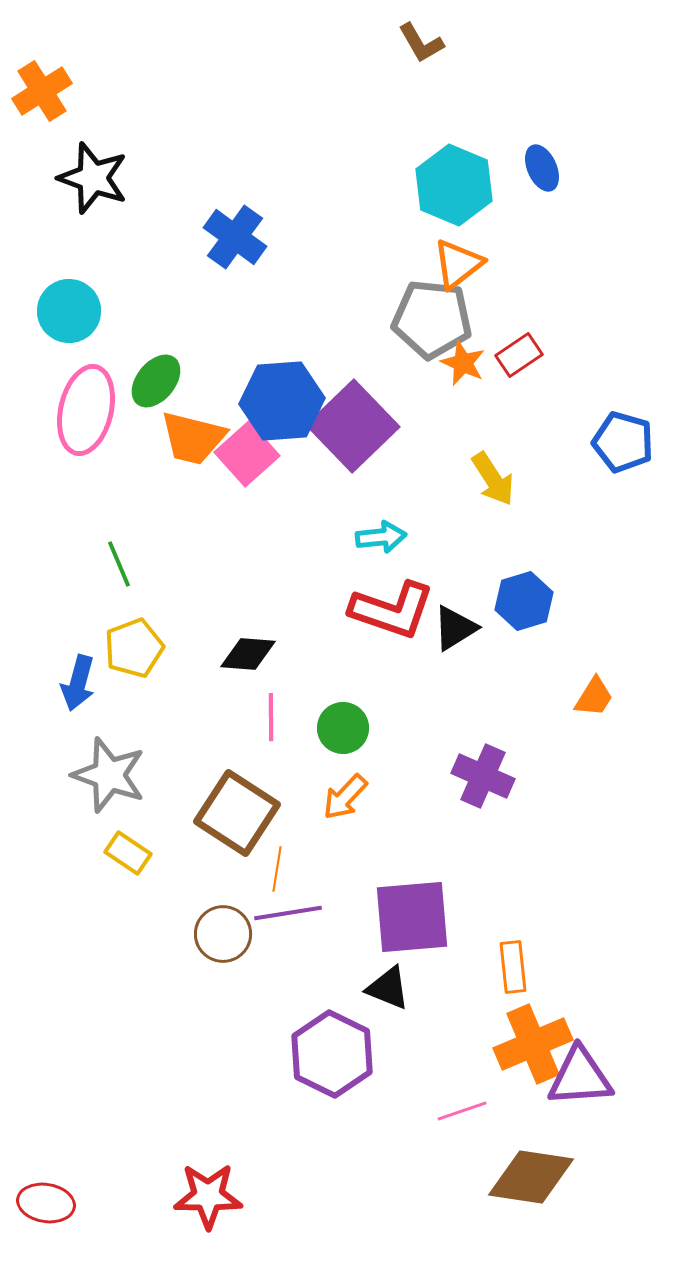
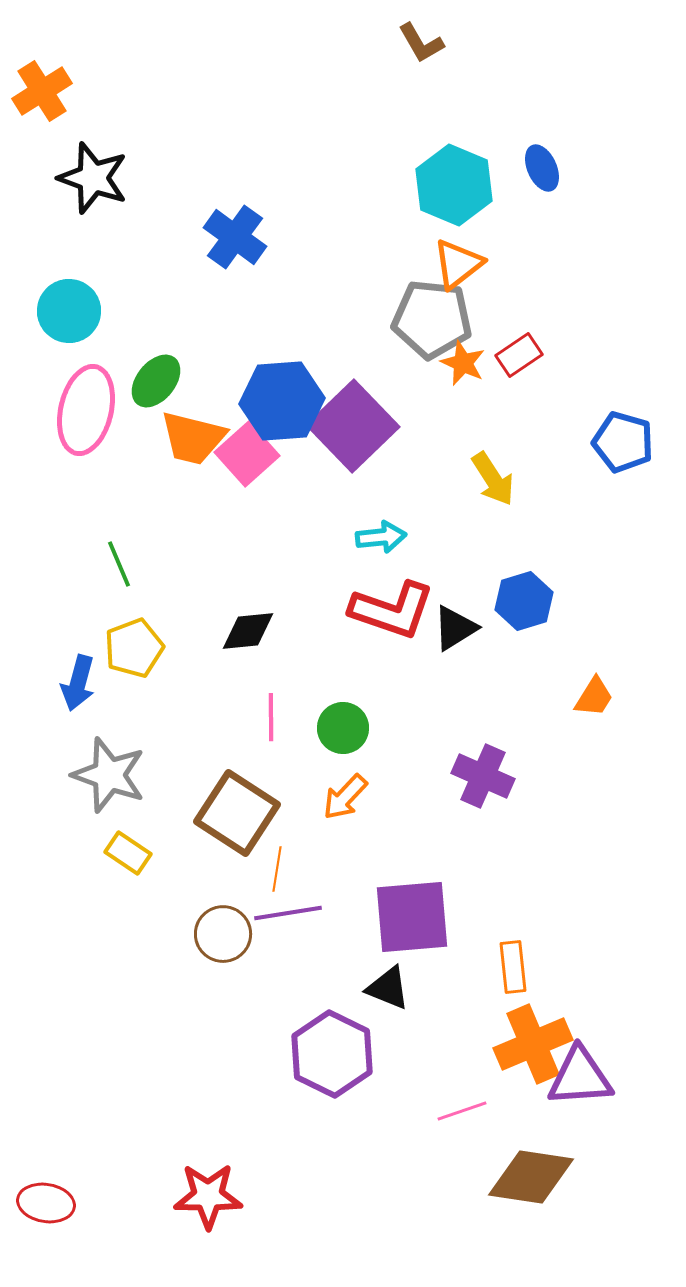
black diamond at (248, 654): moved 23 px up; rotated 10 degrees counterclockwise
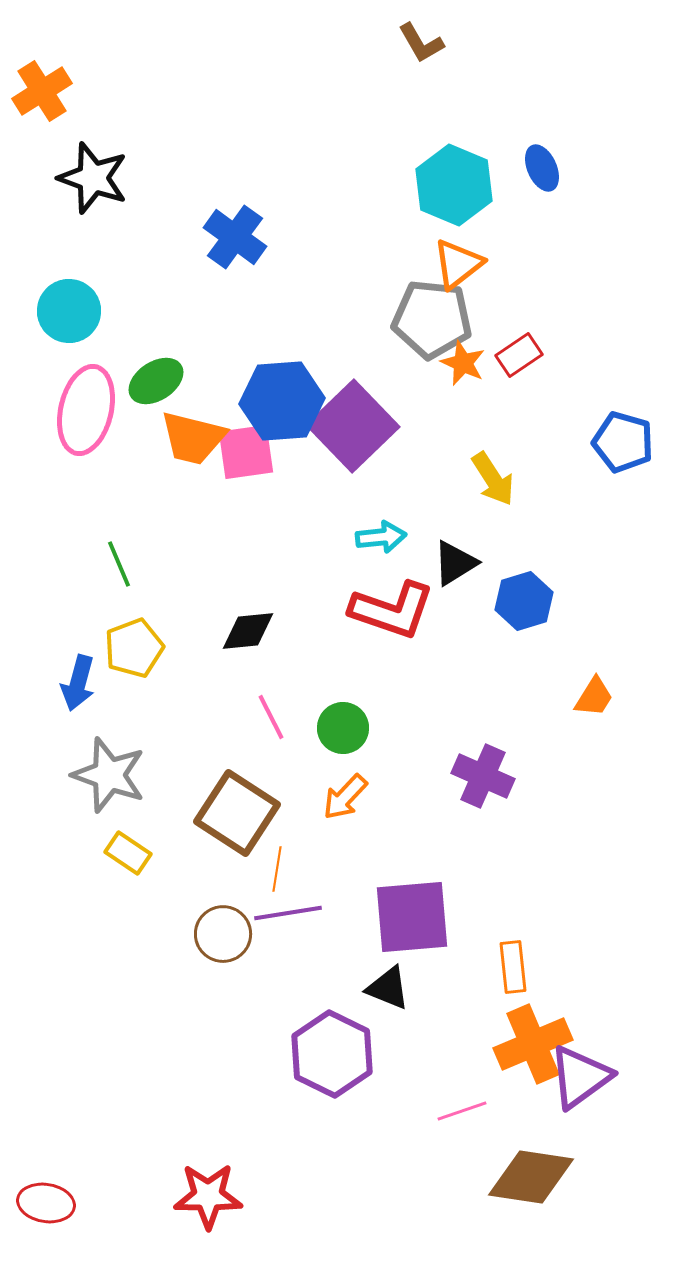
green ellipse at (156, 381): rotated 18 degrees clockwise
pink square at (247, 454): moved 1 px left, 2 px up; rotated 34 degrees clockwise
black triangle at (455, 628): moved 65 px up
pink line at (271, 717): rotated 27 degrees counterclockwise
purple triangle at (580, 1077): rotated 32 degrees counterclockwise
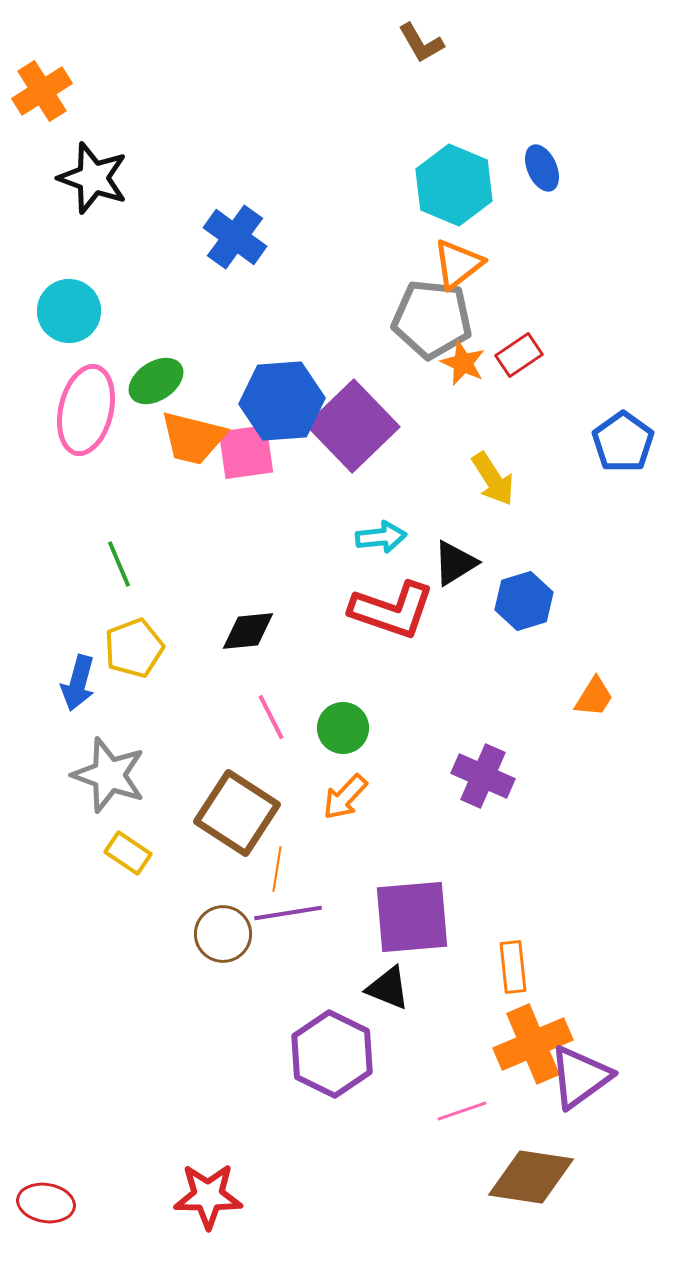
blue pentagon at (623, 442): rotated 20 degrees clockwise
